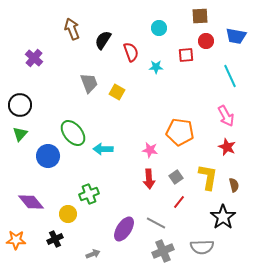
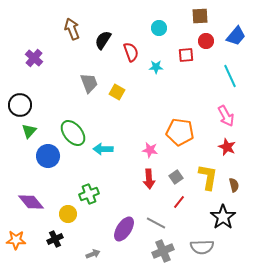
blue trapezoid: rotated 60 degrees counterclockwise
green triangle: moved 9 px right, 3 px up
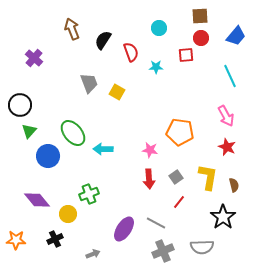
red circle: moved 5 px left, 3 px up
purple diamond: moved 6 px right, 2 px up
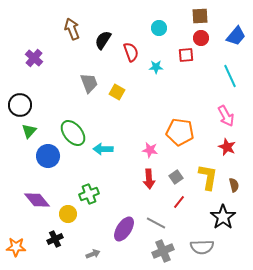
orange star: moved 7 px down
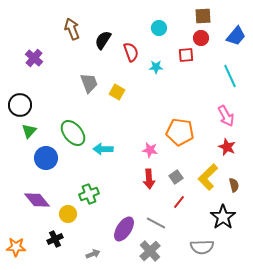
brown square: moved 3 px right
blue circle: moved 2 px left, 2 px down
yellow L-shape: rotated 144 degrees counterclockwise
gray cross: moved 13 px left; rotated 20 degrees counterclockwise
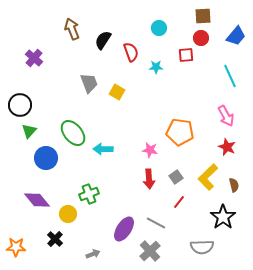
black cross: rotated 21 degrees counterclockwise
